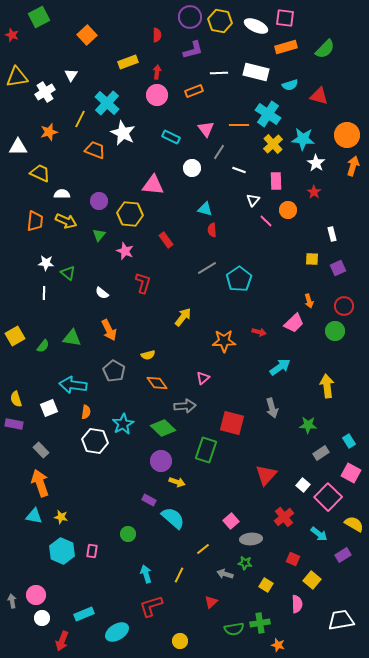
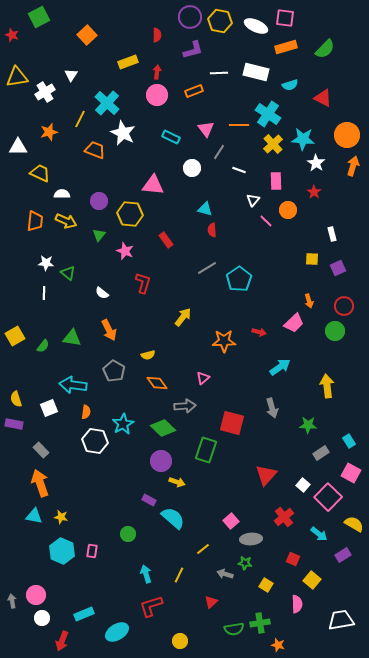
red triangle at (319, 96): moved 4 px right, 2 px down; rotated 12 degrees clockwise
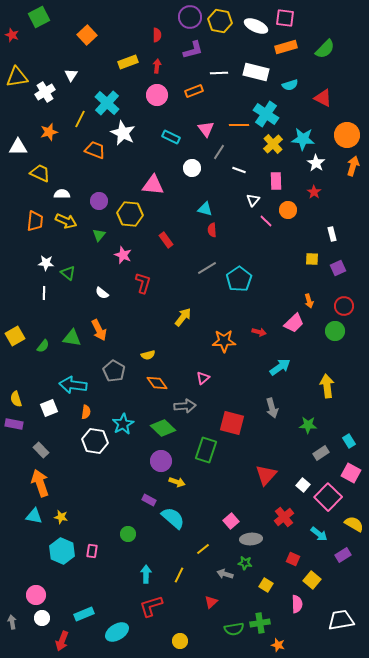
red arrow at (157, 72): moved 6 px up
cyan cross at (268, 114): moved 2 px left
pink star at (125, 251): moved 2 px left, 4 px down
orange arrow at (109, 330): moved 10 px left
cyan arrow at (146, 574): rotated 18 degrees clockwise
gray arrow at (12, 601): moved 21 px down
